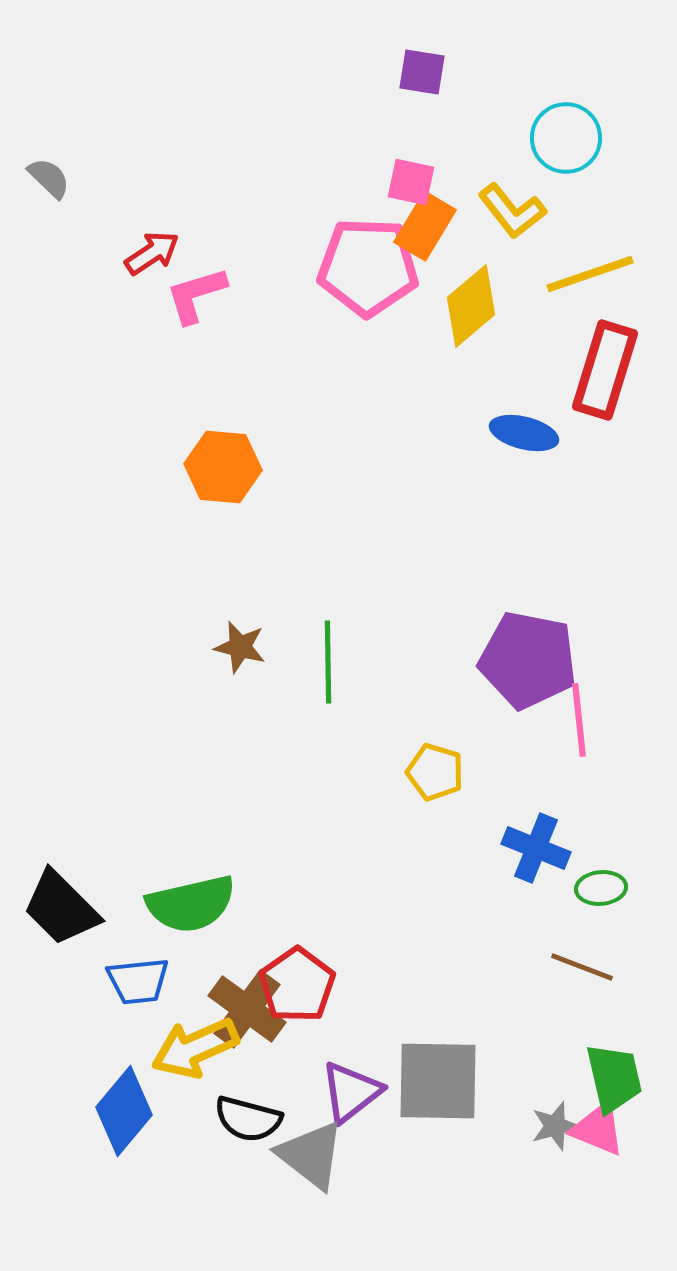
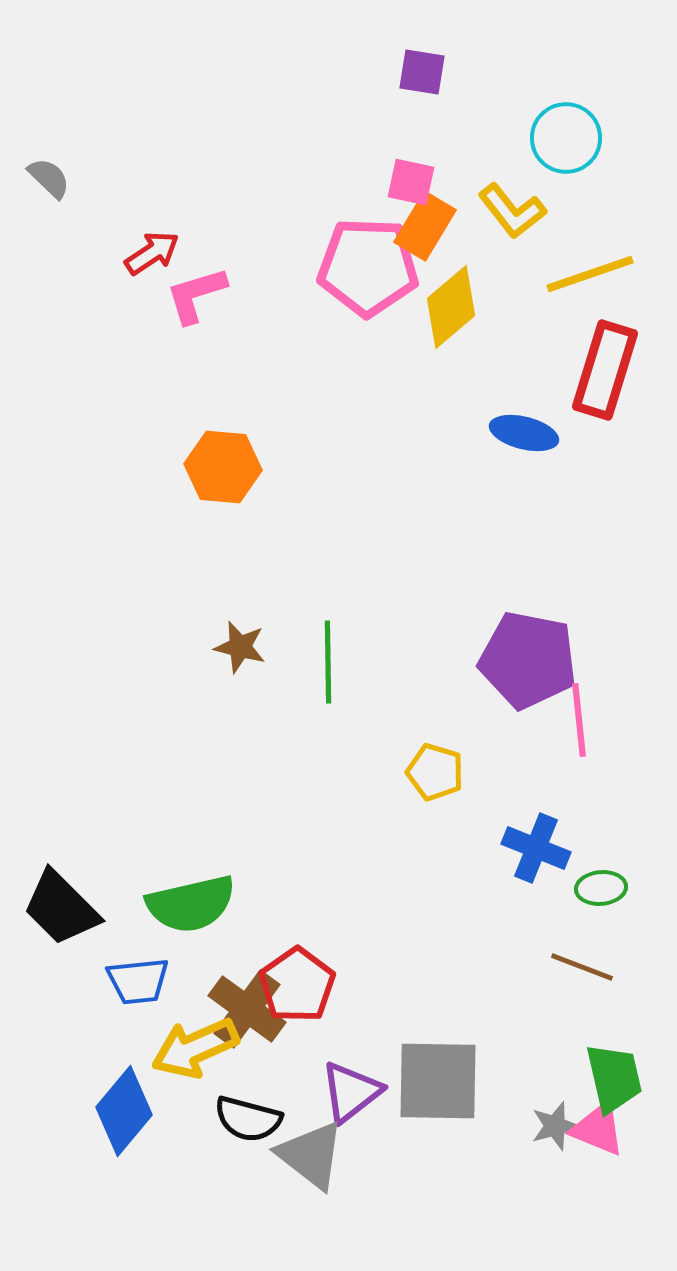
yellow diamond: moved 20 px left, 1 px down
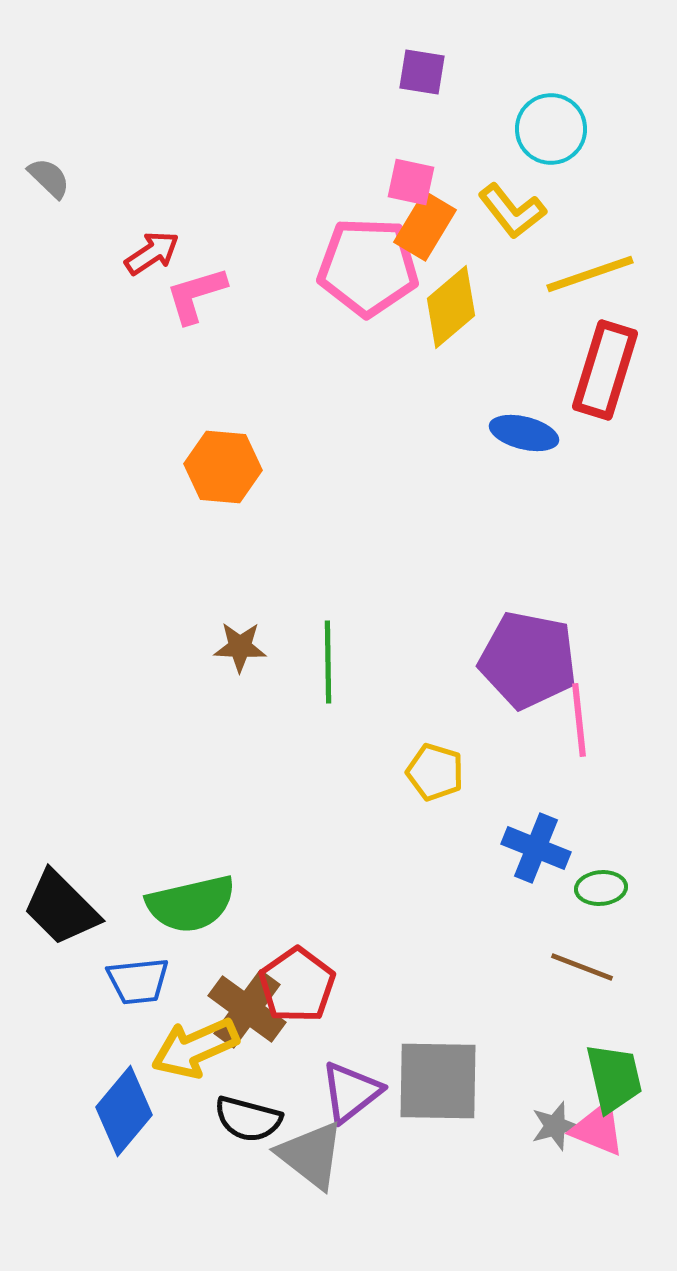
cyan circle: moved 15 px left, 9 px up
brown star: rotated 12 degrees counterclockwise
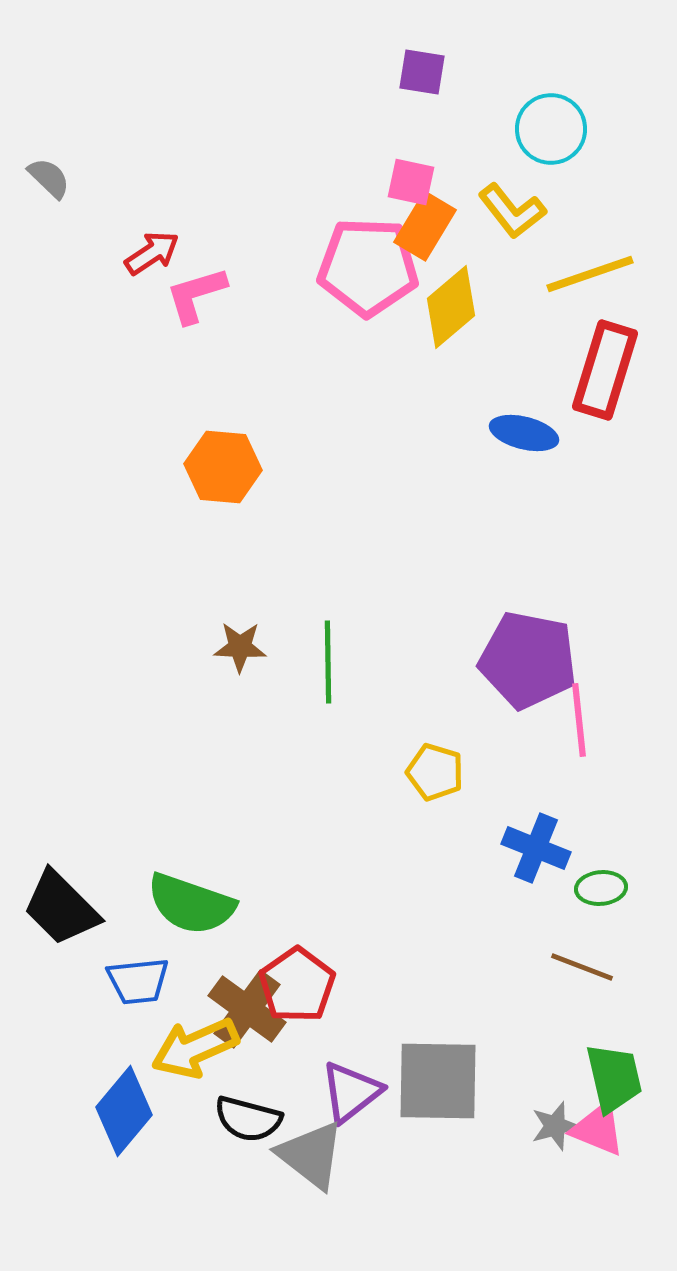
green semicircle: rotated 32 degrees clockwise
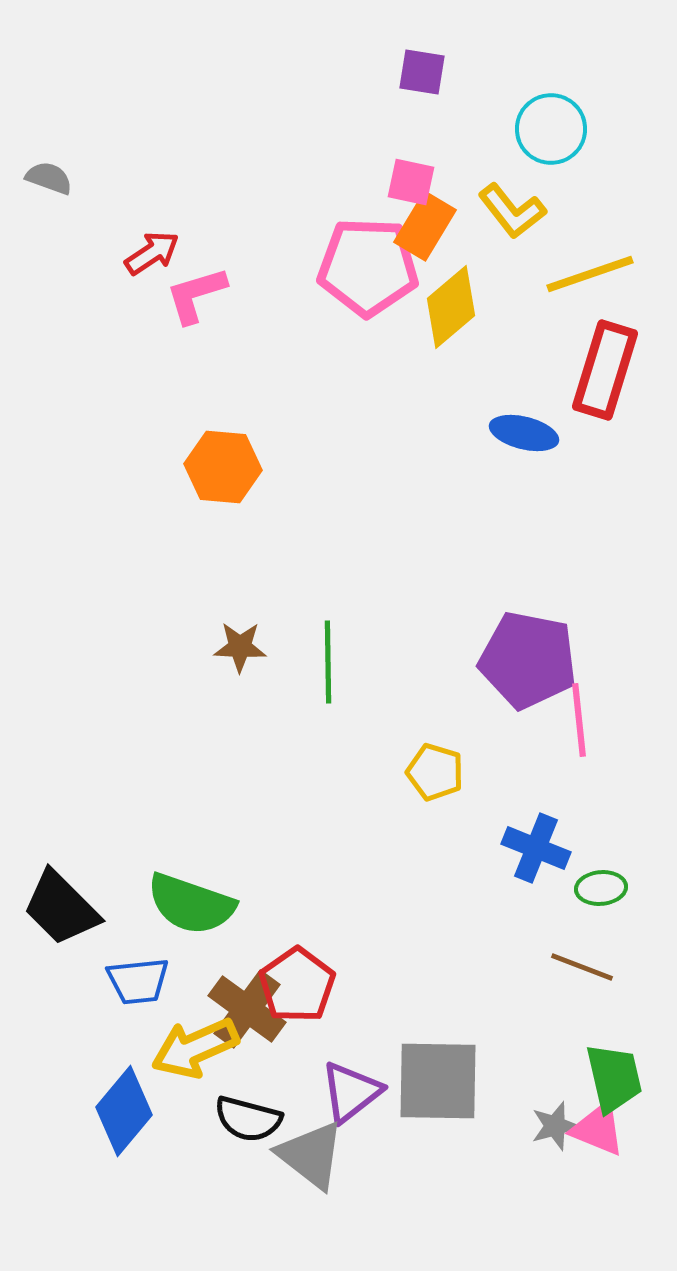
gray semicircle: rotated 24 degrees counterclockwise
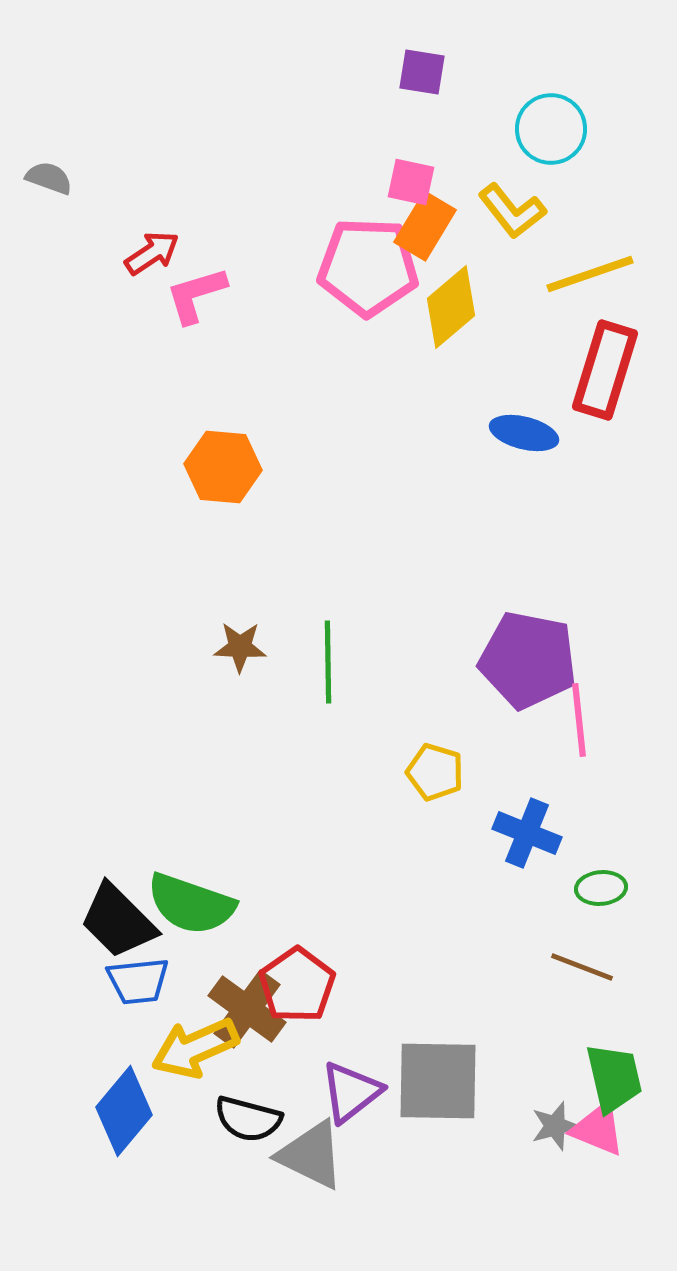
blue cross: moved 9 px left, 15 px up
black trapezoid: moved 57 px right, 13 px down
gray triangle: rotated 12 degrees counterclockwise
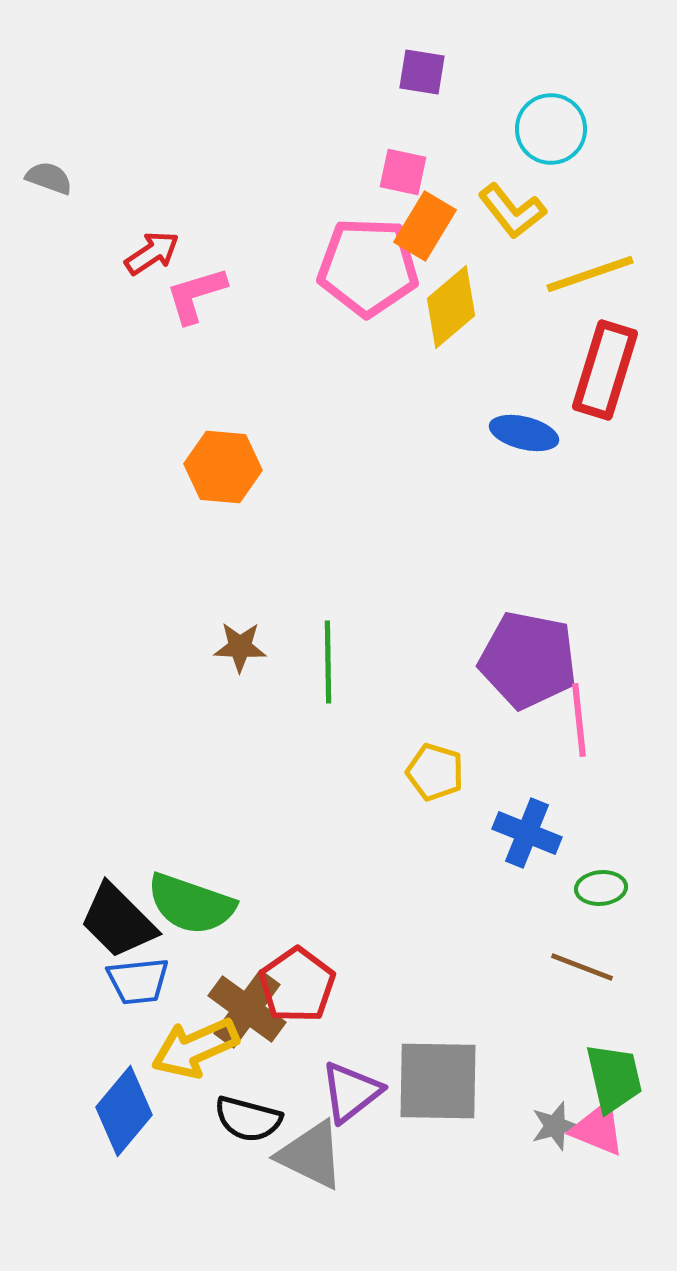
pink square: moved 8 px left, 10 px up
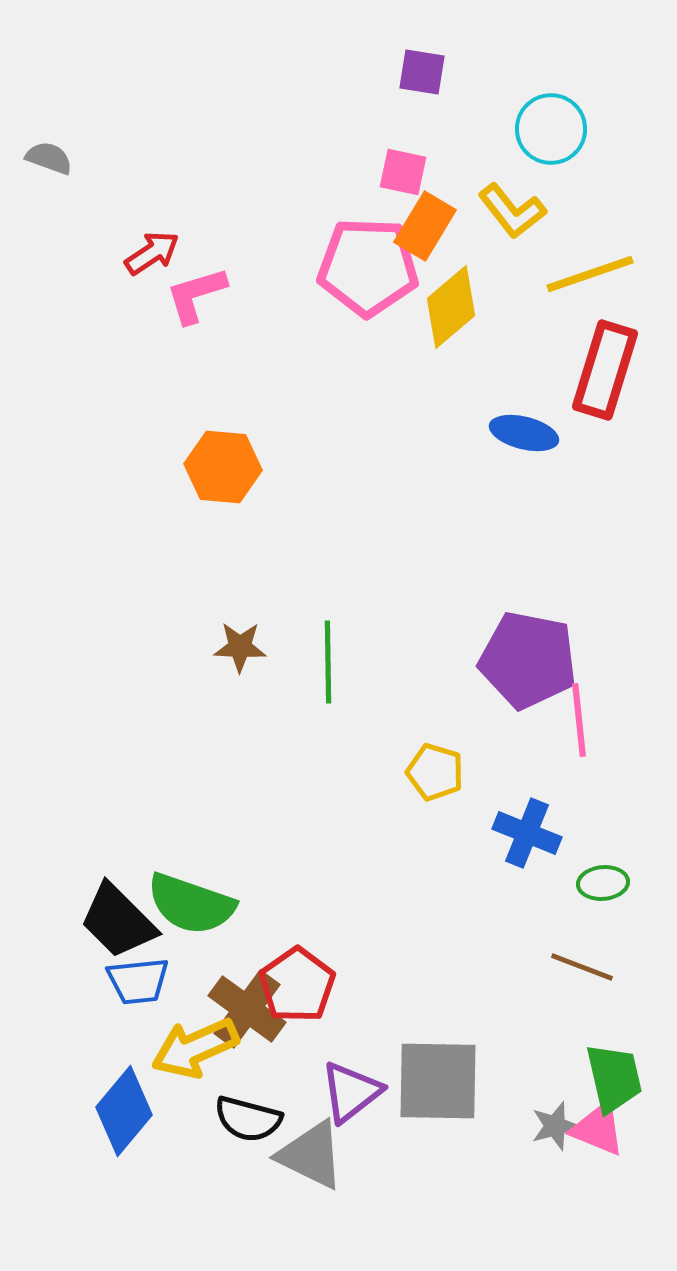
gray semicircle: moved 20 px up
green ellipse: moved 2 px right, 5 px up
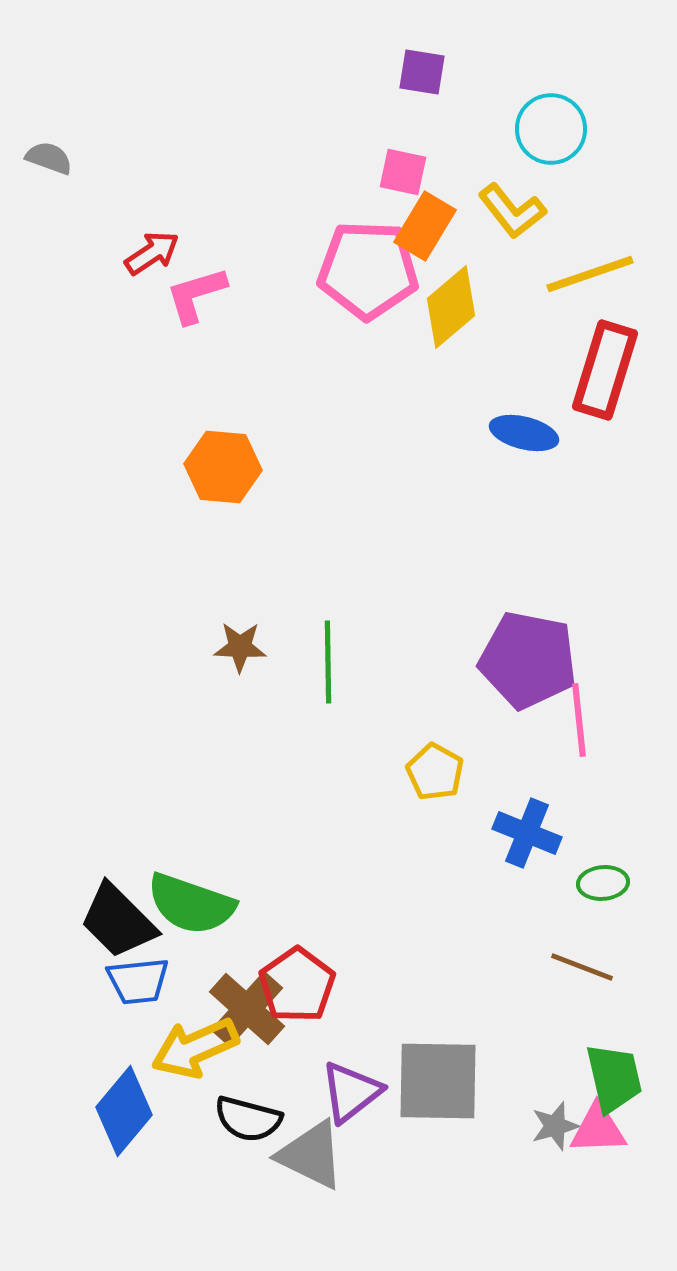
pink pentagon: moved 3 px down
yellow pentagon: rotated 12 degrees clockwise
brown cross: rotated 6 degrees clockwise
pink triangle: rotated 24 degrees counterclockwise
